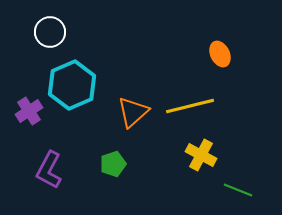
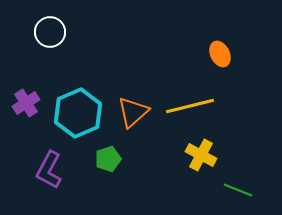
cyan hexagon: moved 6 px right, 28 px down
purple cross: moved 3 px left, 8 px up
green pentagon: moved 5 px left, 5 px up
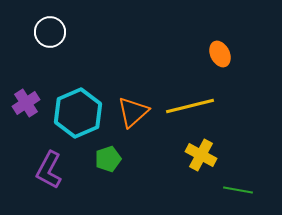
green line: rotated 12 degrees counterclockwise
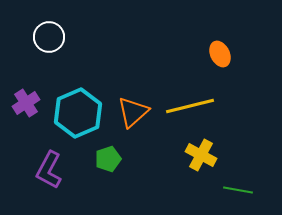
white circle: moved 1 px left, 5 px down
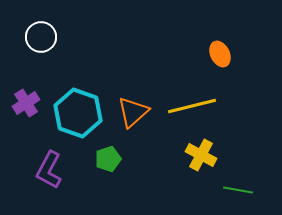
white circle: moved 8 px left
yellow line: moved 2 px right
cyan hexagon: rotated 18 degrees counterclockwise
